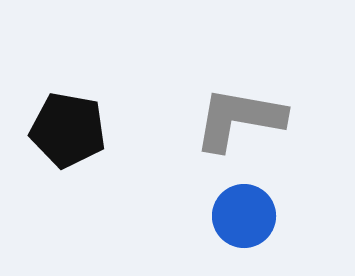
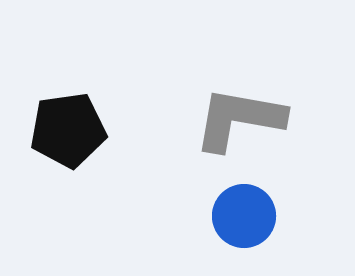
black pentagon: rotated 18 degrees counterclockwise
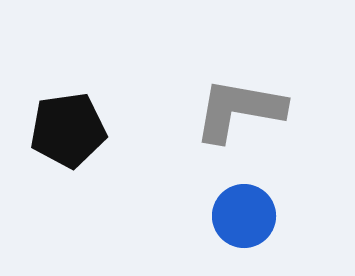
gray L-shape: moved 9 px up
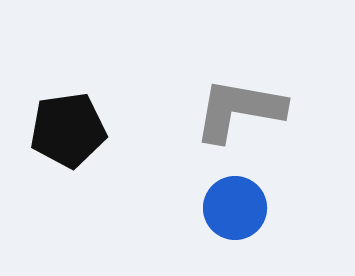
blue circle: moved 9 px left, 8 px up
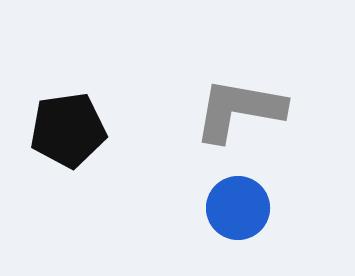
blue circle: moved 3 px right
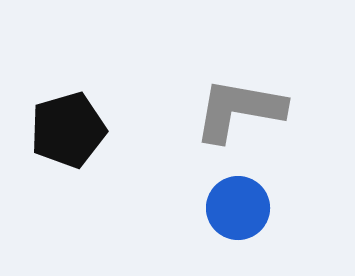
black pentagon: rotated 8 degrees counterclockwise
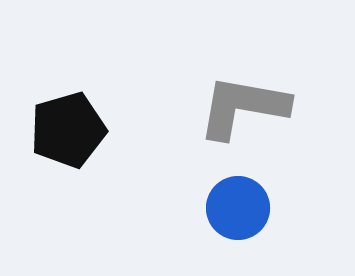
gray L-shape: moved 4 px right, 3 px up
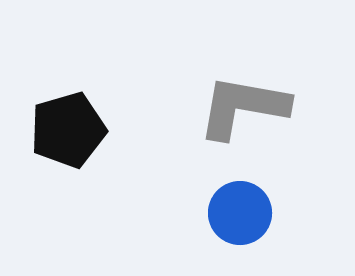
blue circle: moved 2 px right, 5 px down
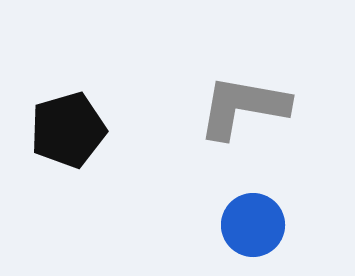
blue circle: moved 13 px right, 12 px down
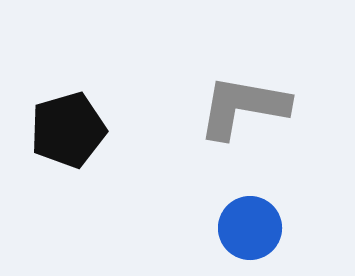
blue circle: moved 3 px left, 3 px down
